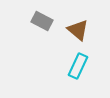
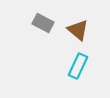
gray rectangle: moved 1 px right, 2 px down
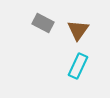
brown triangle: rotated 25 degrees clockwise
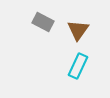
gray rectangle: moved 1 px up
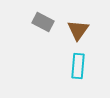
cyan rectangle: rotated 20 degrees counterclockwise
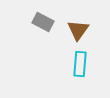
cyan rectangle: moved 2 px right, 2 px up
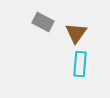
brown triangle: moved 2 px left, 3 px down
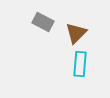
brown triangle: rotated 10 degrees clockwise
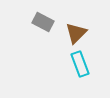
cyan rectangle: rotated 25 degrees counterclockwise
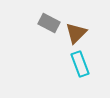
gray rectangle: moved 6 px right, 1 px down
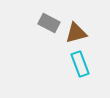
brown triangle: rotated 30 degrees clockwise
